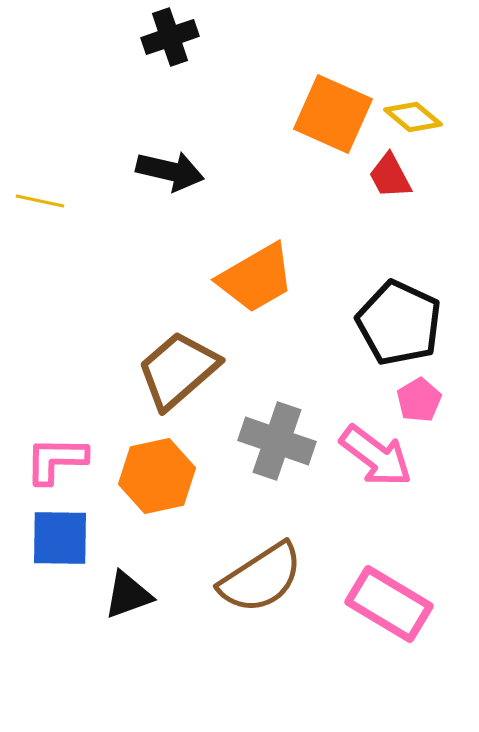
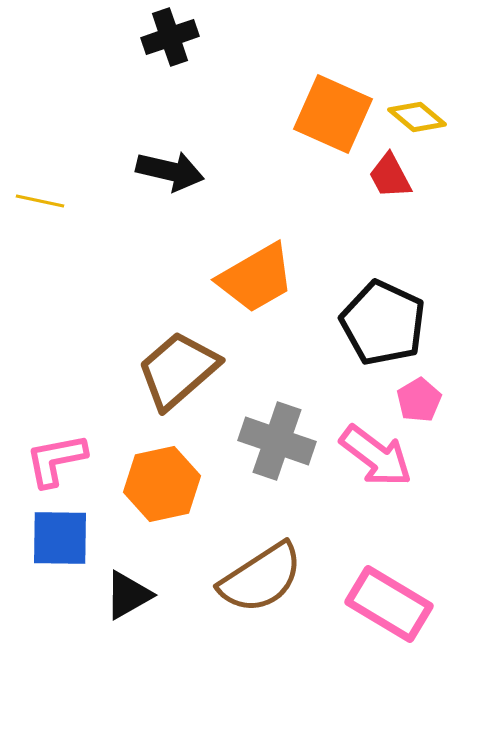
yellow diamond: moved 4 px right
black pentagon: moved 16 px left
pink L-shape: rotated 12 degrees counterclockwise
orange hexagon: moved 5 px right, 8 px down
black triangle: rotated 10 degrees counterclockwise
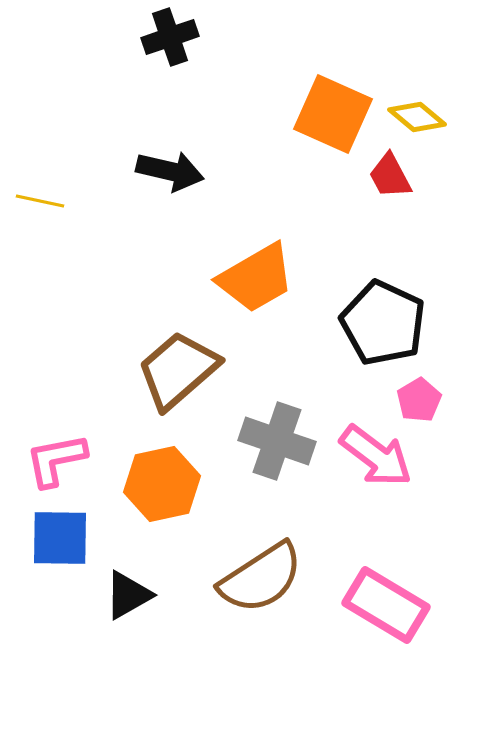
pink rectangle: moved 3 px left, 1 px down
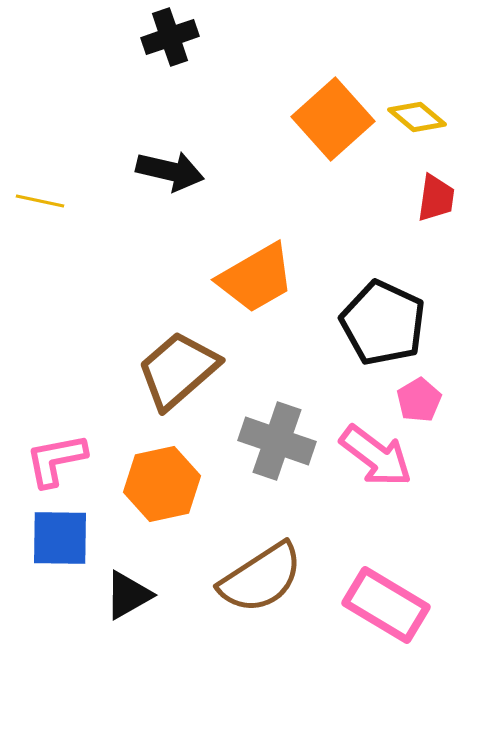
orange square: moved 5 px down; rotated 24 degrees clockwise
red trapezoid: moved 46 px right, 22 px down; rotated 144 degrees counterclockwise
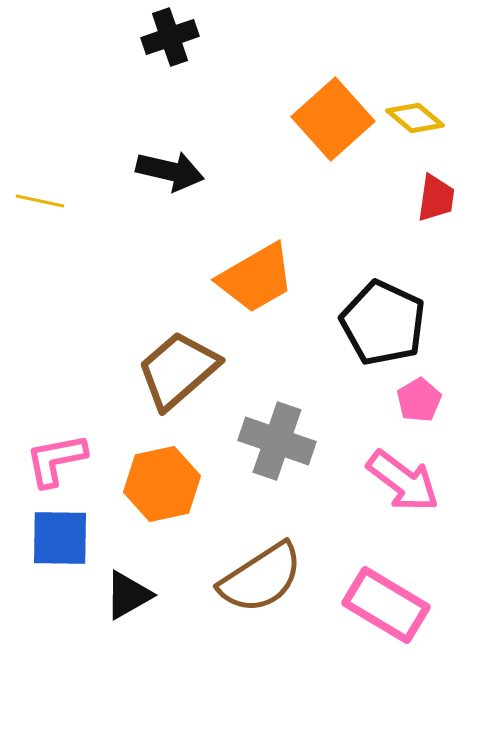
yellow diamond: moved 2 px left, 1 px down
pink arrow: moved 27 px right, 25 px down
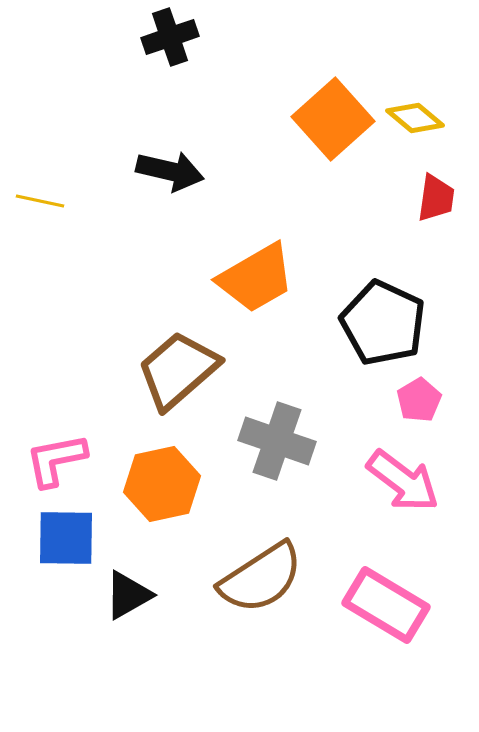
blue square: moved 6 px right
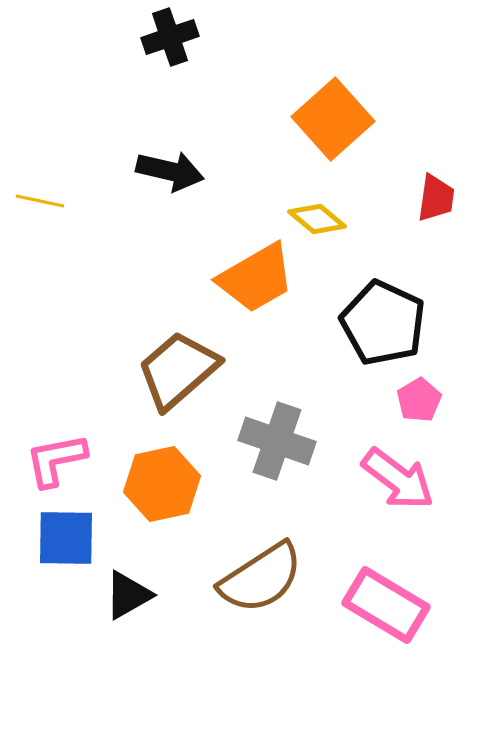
yellow diamond: moved 98 px left, 101 px down
pink arrow: moved 5 px left, 2 px up
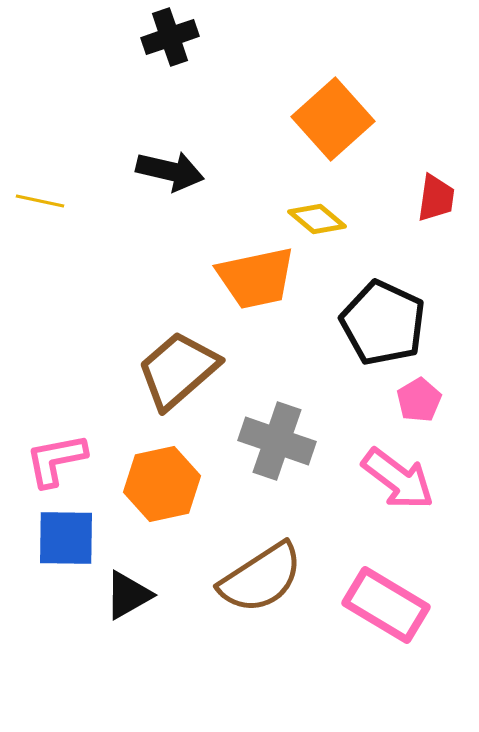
orange trapezoid: rotated 18 degrees clockwise
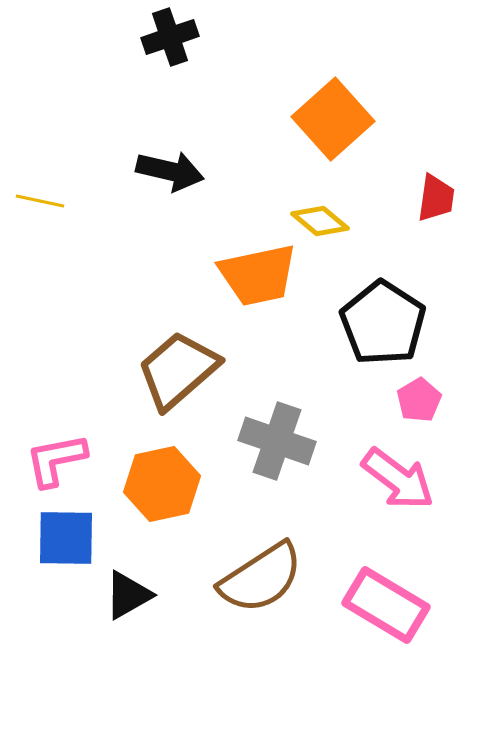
yellow diamond: moved 3 px right, 2 px down
orange trapezoid: moved 2 px right, 3 px up
black pentagon: rotated 8 degrees clockwise
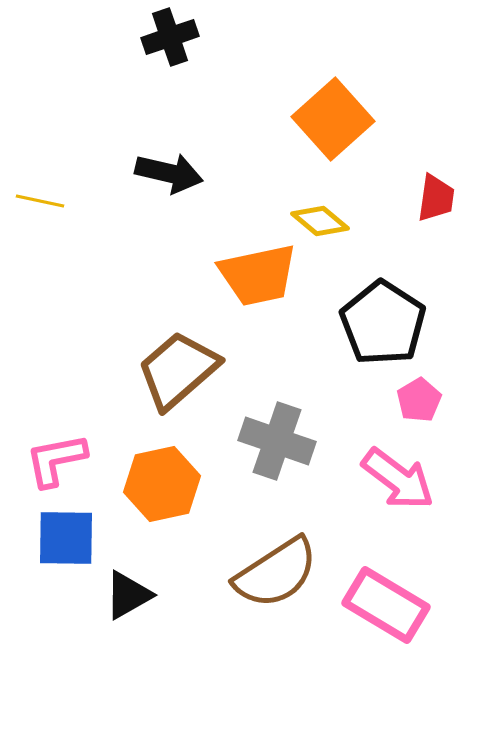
black arrow: moved 1 px left, 2 px down
brown semicircle: moved 15 px right, 5 px up
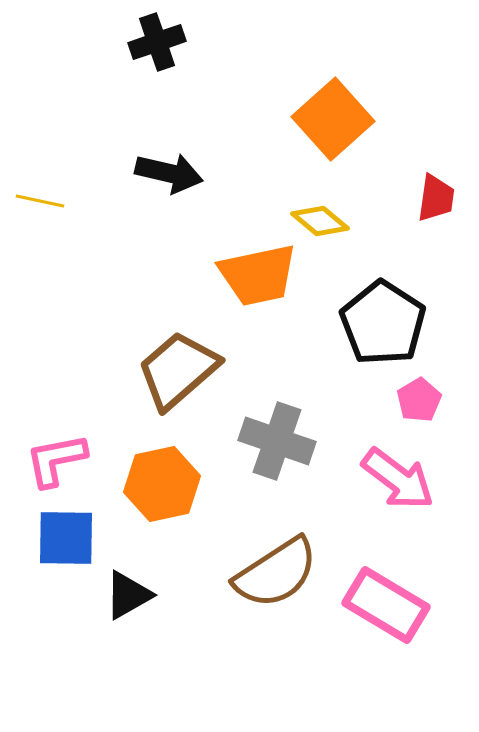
black cross: moved 13 px left, 5 px down
